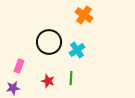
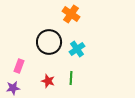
orange cross: moved 13 px left, 1 px up
cyan cross: moved 1 px up
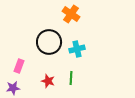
cyan cross: rotated 21 degrees clockwise
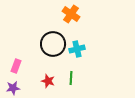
black circle: moved 4 px right, 2 px down
pink rectangle: moved 3 px left
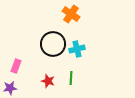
purple star: moved 3 px left
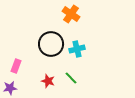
black circle: moved 2 px left
green line: rotated 48 degrees counterclockwise
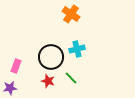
black circle: moved 13 px down
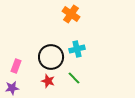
green line: moved 3 px right
purple star: moved 2 px right
